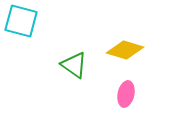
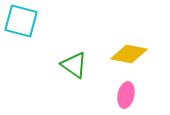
yellow diamond: moved 4 px right, 4 px down; rotated 6 degrees counterclockwise
pink ellipse: moved 1 px down
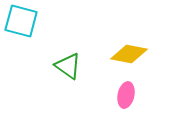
green triangle: moved 6 px left, 1 px down
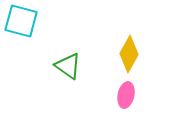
yellow diamond: rotated 72 degrees counterclockwise
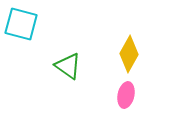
cyan square: moved 3 px down
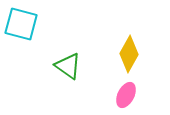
pink ellipse: rotated 15 degrees clockwise
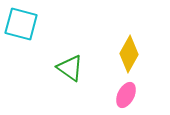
green triangle: moved 2 px right, 2 px down
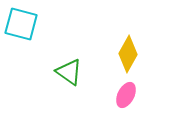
yellow diamond: moved 1 px left
green triangle: moved 1 px left, 4 px down
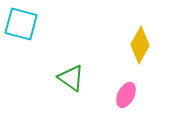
yellow diamond: moved 12 px right, 9 px up
green triangle: moved 2 px right, 6 px down
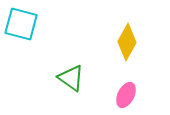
yellow diamond: moved 13 px left, 3 px up
